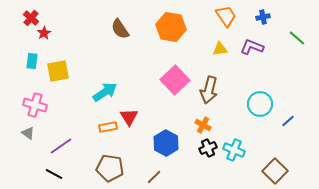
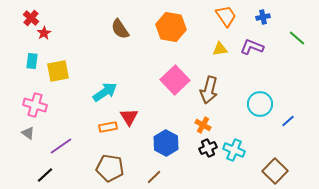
black line: moved 9 px left, 1 px down; rotated 72 degrees counterclockwise
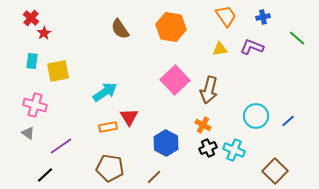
cyan circle: moved 4 px left, 12 px down
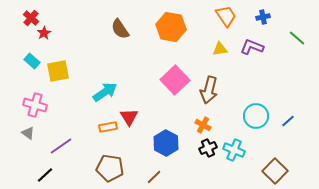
cyan rectangle: rotated 56 degrees counterclockwise
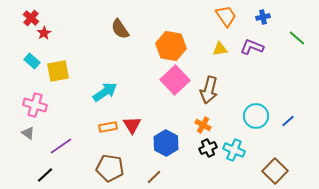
orange hexagon: moved 19 px down
red triangle: moved 3 px right, 8 px down
